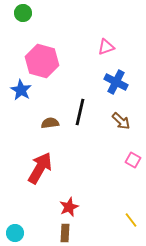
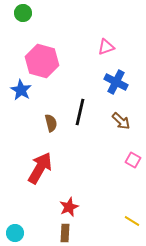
brown semicircle: moved 1 px right; rotated 84 degrees clockwise
yellow line: moved 1 px right, 1 px down; rotated 21 degrees counterclockwise
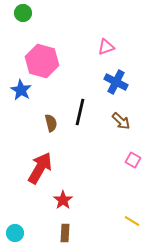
red star: moved 6 px left, 7 px up; rotated 12 degrees counterclockwise
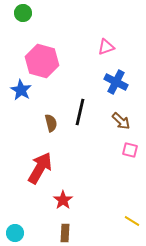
pink square: moved 3 px left, 10 px up; rotated 14 degrees counterclockwise
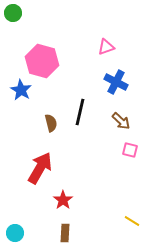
green circle: moved 10 px left
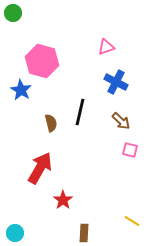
brown rectangle: moved 19 px right
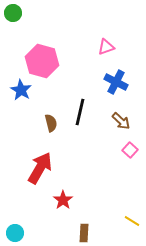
pink square: rotated 28 degrees clockwise
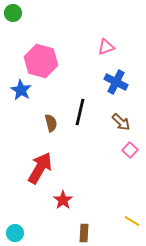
pink hexagon: moved 1 px left
brown arrow: moved 1 px down
